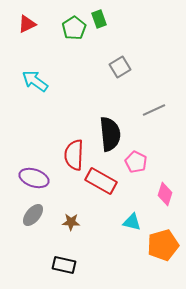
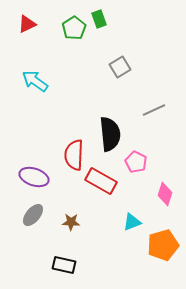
purple ellipse: moved 1 px up
cyan triangle: rotated 36 degrees counterclockwise
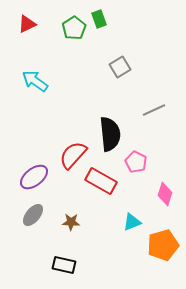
red semicircle: moved 1 px left; rotated 40 degrees clockwise
purple ellipse: rotated 56 degrees counterclockwise
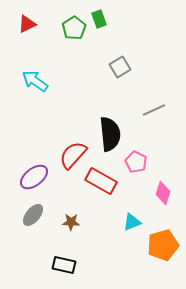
pink diamond: moved 2 px left, 1 px up
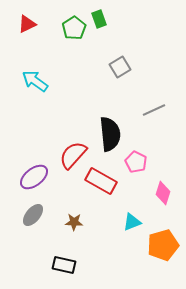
brown star: moved 3 px right
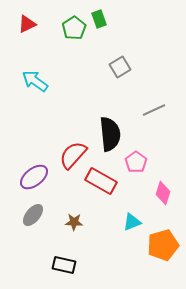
pink pentagon: rotated 10 degrees clockwise
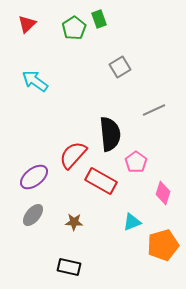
red triangle: rotated 18 degrees counterclockwise
black rectangle: moved 5 px right, 2 px down
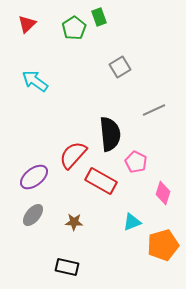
green rectangle: moved 2 px up
pink pentagon: rotated 10 degrees counterclockwise
black rectangle: moved 2 px left
